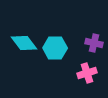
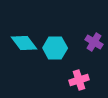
purple cross: moved 1 px up; rotated 18 degrees clockwise
pink cross: moved 8 px left, 7 px down
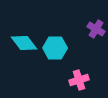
purple cross: moved 2 px right, 13 px up
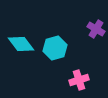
cyan diamond: moved 3 px left, 1 px down
cyan hexagon: rotated 15 degrees counterclockwise
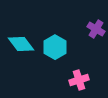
cyan hexagon: moved 1 px up; rotated 15 degrees counterclockwise
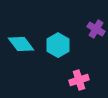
cyan hexagon: moved 3 px right, 2 px up
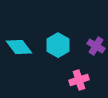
purple cross: moved 17 px down
cyan diamond: moved 2 px left, 3 px down
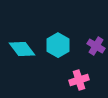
cyan diamond: moved 3 px right, 2 px down
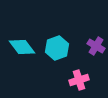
cyan hexagon: moved 1 px left, 3 px down; rotated 10 degrees clockwise
cyan diamond: moved 2 px up
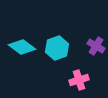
cyan diamond: rotated 16 degrees counterclockwise
